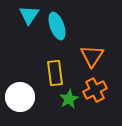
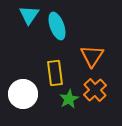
orange cross: rotated 15 degrees counterclockwise
white circle: moved 3 px right, 3 px up
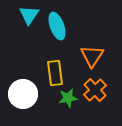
green star: moved 1 px left, 1 px up; rotated 18 degrees clockwise
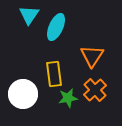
cyan ellipse: moved 1 px left, 1 px down; rotated 44 degrees clockwise
yellow rectangle: moved 1 px left, 1 px down
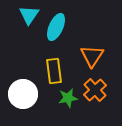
yellow rectangle: moved 3 px up
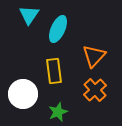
cyan ellipse: moved 2 px right, 2 px down
orange triangle: moved 2 px right; rotated 10 degrees clockwise
green star: moved 10 px left, 14 px down; rotated 12 degrees counterclockwise
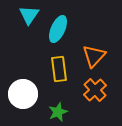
yellow rectangle: moved 5 px right, 2 px up
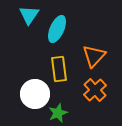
cyan ellipse: moved 1 px left
white circle: moved 12 px right
green star: moved 1 px down
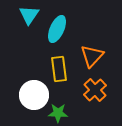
orange triangle: moved 2 px left
white circle: moved 1 px left, 1 px down
green star: rotated 24 degrees clockwise
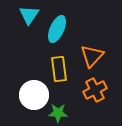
orange cross: rotated 15 degrees clockwise
